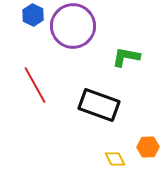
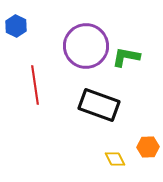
blue hexagon: moved 17 px left, 11 px down
purple circle: moved 13 px right, 20 px down
red line: rotated 21 degrees clockwise
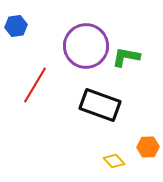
blue hexagon: rotated 25 degrees clockwise
red line: rotated 39 degrees clockwise
black rectangle: moved 1 px right
yellow diamond: moved 1 px left, 2 px down; rotated 15 degrees counterclockwise
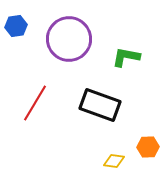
purple circle: moved 17 px left, 7 px up
red line: moved 18 px down
yellow diamond: rotated 40 degrees counterclockwise
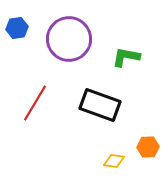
blue hexagon: moved 1 px right, 2 px down
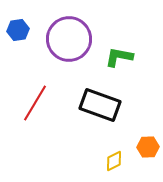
blue hexagon: moved 1 px right, 2 px down
green L-shape: moved 7 px left
yellow diamond: rotated 35 degrees counterclockwise
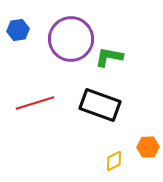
purple circle: moved 2 px right
green L-shape: moved 10 px left
red line: rotated 42 degrees clockwise
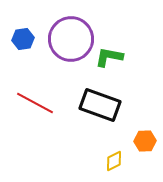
blue hexagon: moved 5 px right, 9 px down
red line: rotated 45 degrees clockwise
orange hexagon: moved 3 px left, 6 px up
